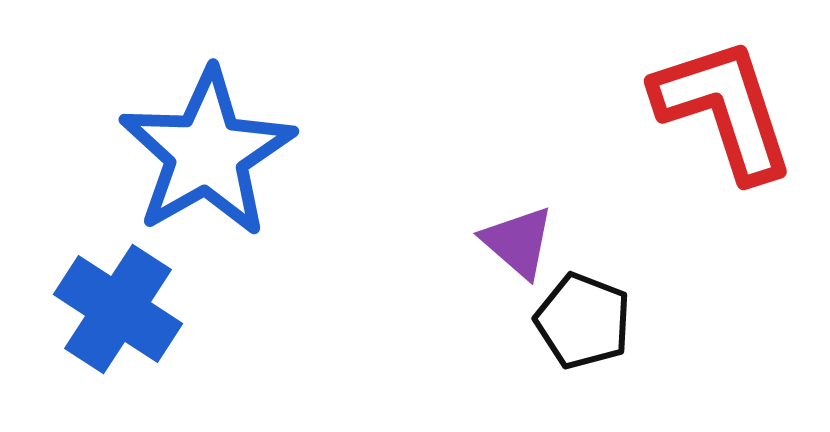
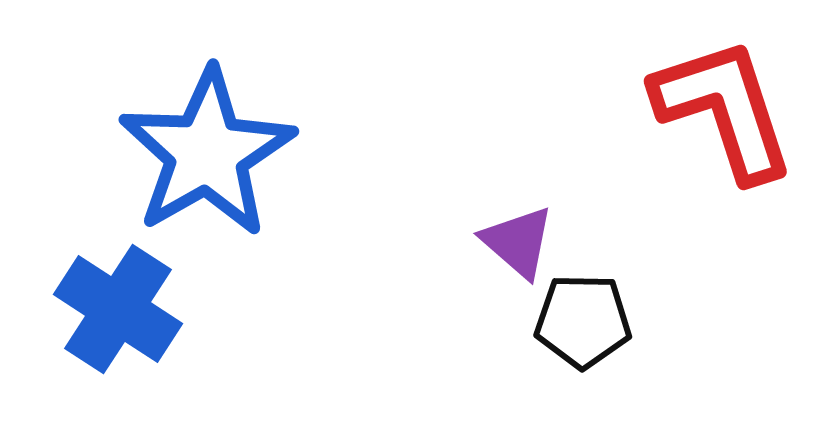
black pentagon: rotated 20 degrees counterclockwise
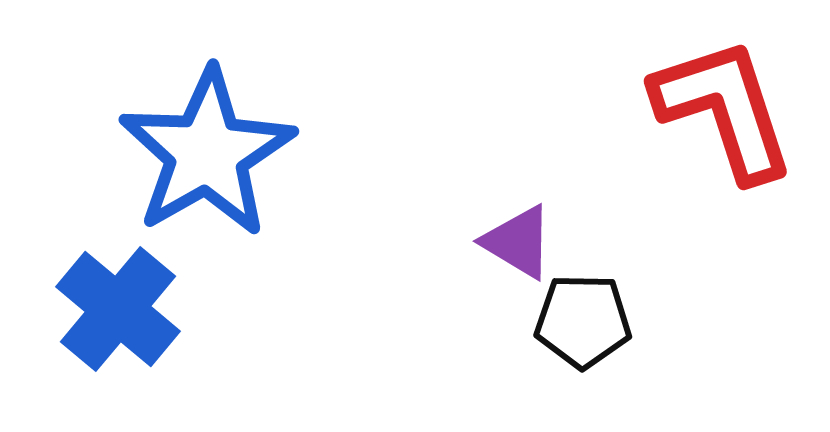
purple triangle: rotated 10 degrees counterclockwise
blue cross: rotated 7 degrees clockwise
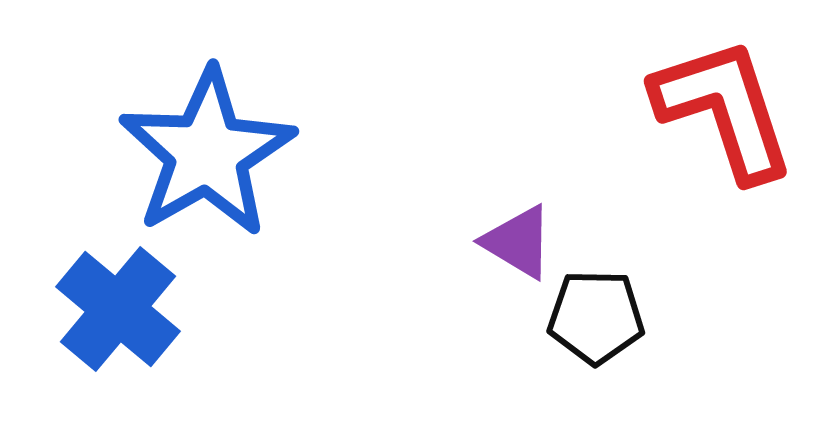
black pentagon: moved 13 px right, 4 px up
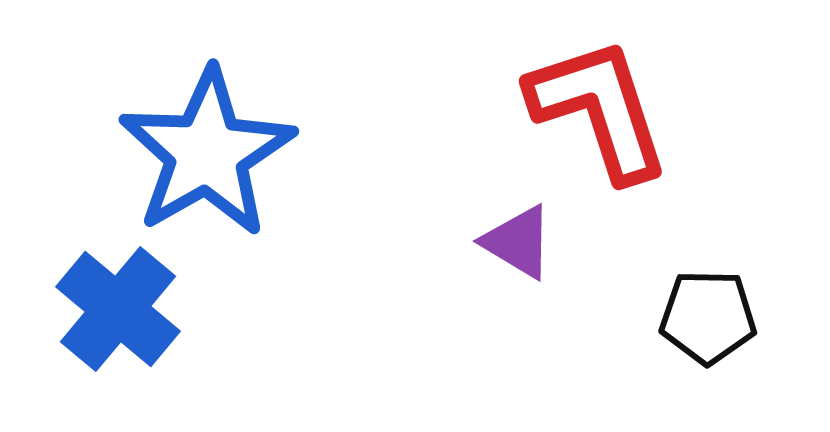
red L-shape: moved 125 px left
black pentagon: moved 112 px right
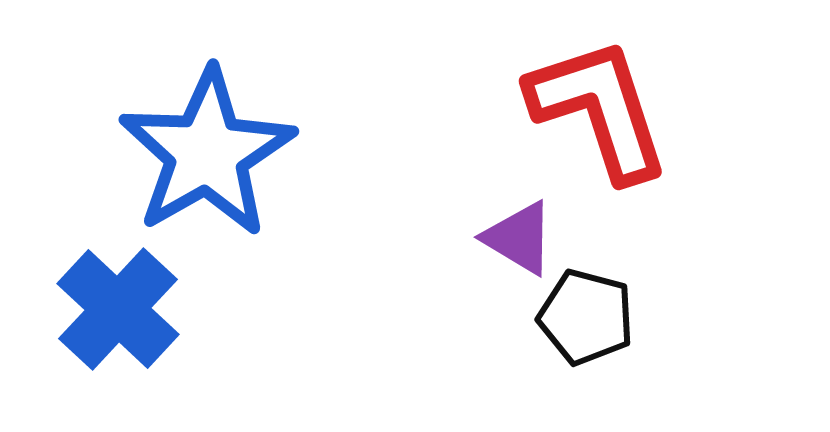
purple triangle: moved 1 px right, 4 px up
blue cross: rotated 3 degrees clockwise
black pentagon: moved 122 px left; rotated 14 degrees clockwise
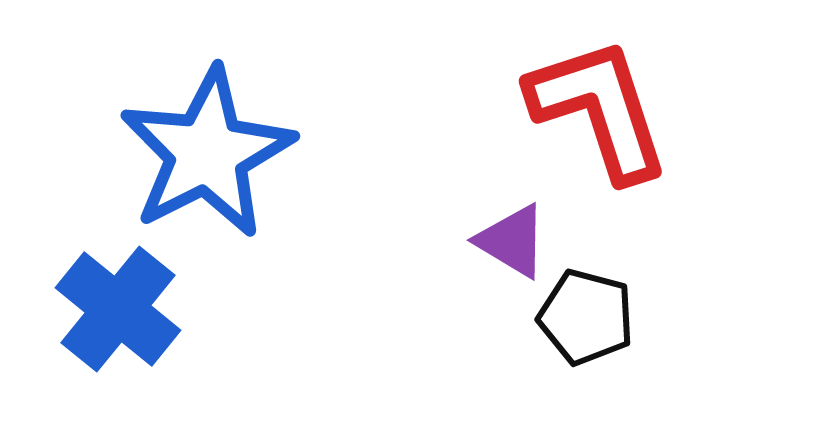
blue star: rotated 3 degrees clockwise
purple triangle: moved 7 px left, 3 px down
blue cross: rotated 4 degrees counterclockwise
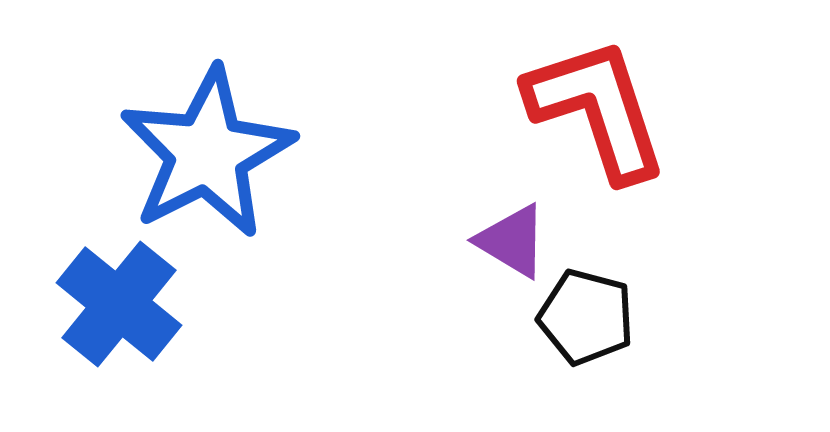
red L-shape: moved 2 px left
blue cross: moved 1 px right, 5 px up
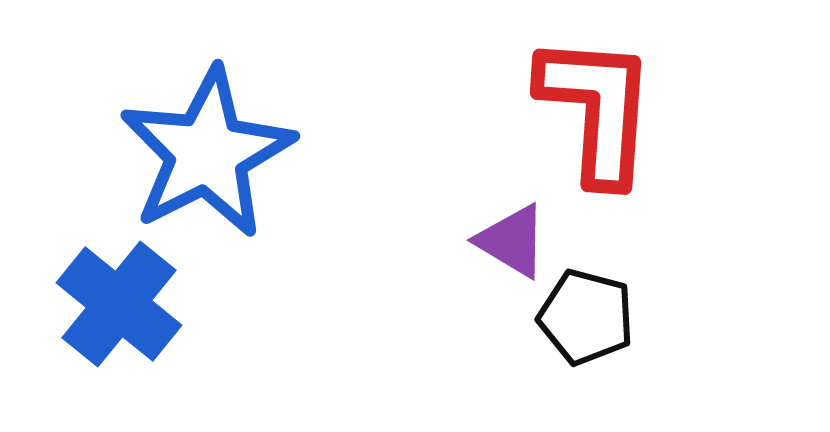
red L-shape: rotated 22 degrees clockwise
